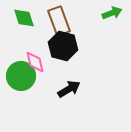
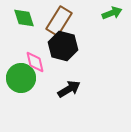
brown rectangle: rotated 52 degrees clockwise
green circle: moved 2 px down
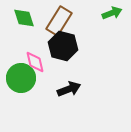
black arrow: rotated 10 degrees clockwise
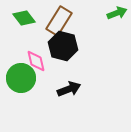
green arrow: moved 5 px right
green diamond: rotated 20 degrees counterclockwise
pink diamond: moved 1 px right, 1 px up
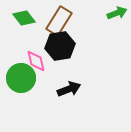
black hexagon: moved 3 px left; rotated 24 degrees counterclockwise
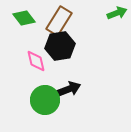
green circle: moved 24 px right, 22 px down
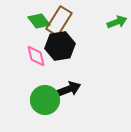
green arrow: moved 9 px down
green diamond: moved 15 px right, 3 px down
pink diamond: moved 5 px up
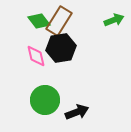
green arrow: moved 3 px left, 2 px up
black hexagon: moved 1 px right, 2 px down
black arrow: moved 8 px right, 23 px down
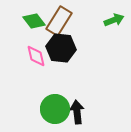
green diamond: moved 5 px left
black hexagon: rotated 16 degrees clockwise
green circle: moved 10 px right, 9 px down
black arrow: rotated 75 degrees counterclockwise
